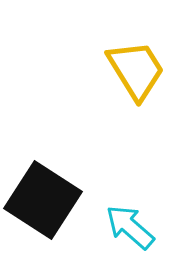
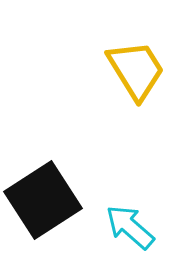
black square: rotated 24 degrees clockwise
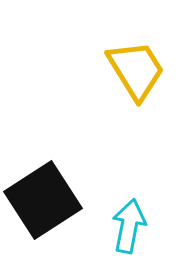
cyan arrow: moved 1 px left, 1 px up; rotated 60 degrees clockwise
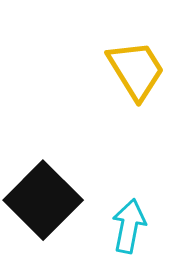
black square: rotated 12 degrees counterclockwise
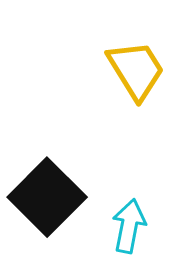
black square: moved 4 px right, 3 px up
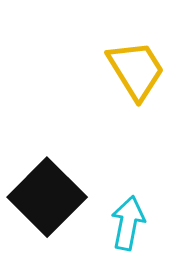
cyan arrow: moved 1 px left, 3 px up
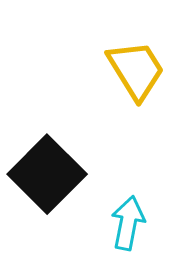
black square: moved 23 px up
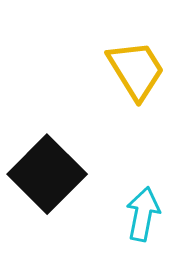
cyan arrow: moved 15 px right, 9 px up
